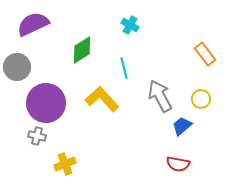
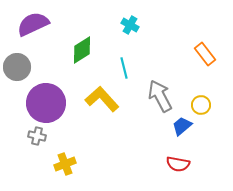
yellow circle: moved 6 px down
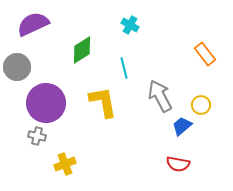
yellow L-shape: moved 1 px right, 3 px down; rotated 32 degrees clockwise
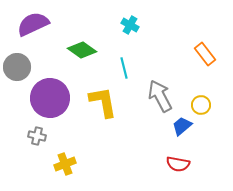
green diamond: rotated 68 degrees clockwise
purple circle: moved 4 px right, 5 px up
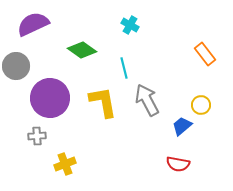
gray circle: moved 1 px left, 1 px up
gray arrow: moved 13 px left, 4 px down
gray cross: rotated 18 degrees counterclockwise
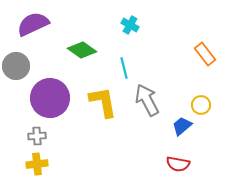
yellow cross: moved 28 px left; rotated 15 degrees clockwise
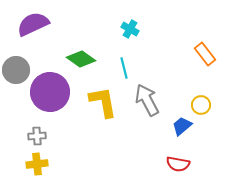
cyan cross: moved 4 px down
green diamond: moved 1 px left, 9 px down
gray circle: moved 4 px down
purple circle: moved 6 px up
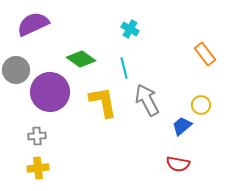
yellow cross: moved 1 px right, 4 px down
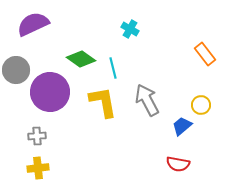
cyan line: moved 11 px left
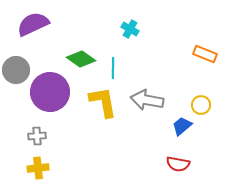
orange rectangle: rotated 30 degrees counterclockwise
cyan line: rotated 15 degrees clockwise
gray arrow: rotated 52 degrees counterclockwise
